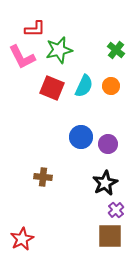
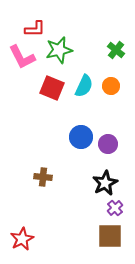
purple cross: moved 1 px left, 2 px up
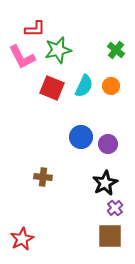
green star: moved 1 px left
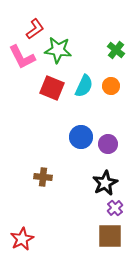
red L-shape: rotated 35 degrees counterclockwise
green star: rotated 20 degrees clockwise
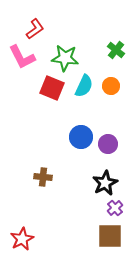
green star: moved 7 px right, 8 px down
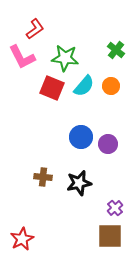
cyan semicircle: rotated 15 degrees clockwise
black star: moved 26 px left; rotated 15 degrees clockwise
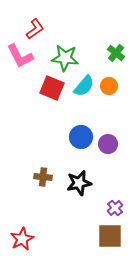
green cross: moved 3 px down
pink L-shape: moved 2 px left, 1 px up
orange circle: moved 2 px left
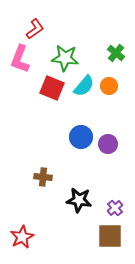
pink L-shape: moved 3 px down; rotated 48 degrees clockwise
black star: moved 17 px down; rotated 20 degrees clockwise
red star: moved 2 px up
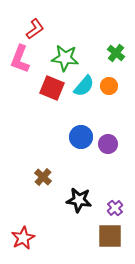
brown cross: rotated 36 degrees clockwise
red star: moved 1 px right, 1 px down
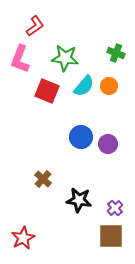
red L-shape: moved 3 px up
green cross: rotated 18 degrees counterclockwise
red square: moved 5 px left, 3 px down
brown cross: moved 2 px down
brown square: moved 1 px right
